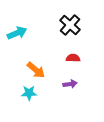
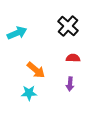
black cross: moved 2 px left, 1 px down
purple arrow: rotated 104 degrees clockwise
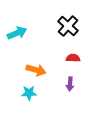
orange arrow: rotated 24 degrees counterclockwise
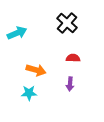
black cross: moved 1 px left, 3 px up
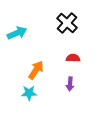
orange arrow: rotated 72 degrees counterclockwise
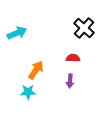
black cross: moved 17 px right, 5 px down
purple arrow: moved 3 px up
cyan star: moved 1 px left, 1 px up
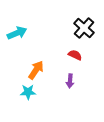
red semicircle: moved 2 px right, 3 px up; rotated 24 degrees clockwise
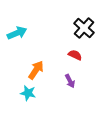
purple arrow: rotated 32 degrees counterclockwise
cyan star: moved 1 px down; rotated 14 degrees clockwise
